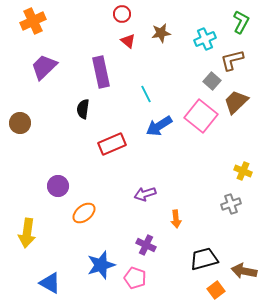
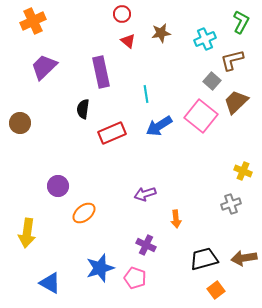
cyan line: rotated 18 degrees clockwise
red rectangle: moved 11 px up
blue star: moved 1 px left, 3 px down
brown arrow: moved 13 px up; rotated 20 degrees counterclockwise
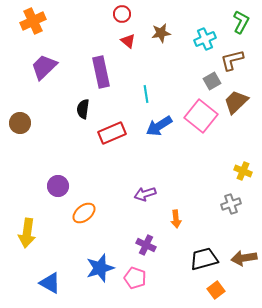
gray square: rotated 18 degrees clockwise
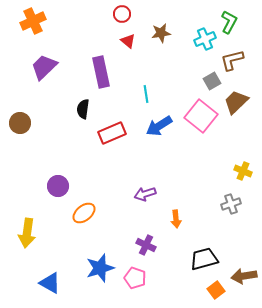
green L-shape: moved 12 px left
brown arrow: moved 18 px down
